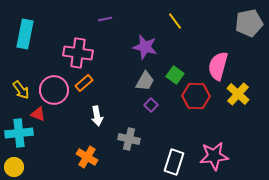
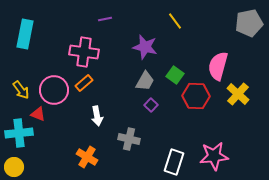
pink cross: moved 6 px right, 1 px up
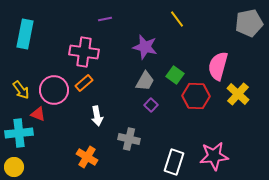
yellow line: moved 2 px right, 2 px up
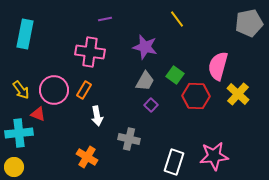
pink cross: moved 6 px right
orange rectangle: moved 7 px down; rotated 18 degrees counterclockwise
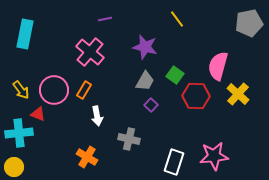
pink cross: rotated 32 degrees clockwise
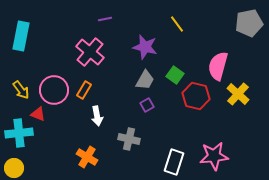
yellow line: moved 5 px down
cyan rectangle: moved 4 px left, 2 px down
gray trapezoid: moved 1 px up
red hexagon: rotated 12 degrees clockwise
purple square: moved 4 px left; rotated 16 degrees clockwise
yellow circle: moved 1 px down
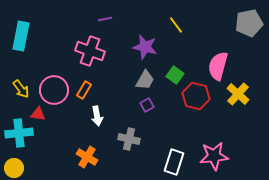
yellow line: moved 1 px left, 1 px down
pink cross: moved 1 px up; rotated 20 degrees counterclockwise
yellow arrow: moved 1 px up
red triangle: rotated 14 degrees counterclockwise
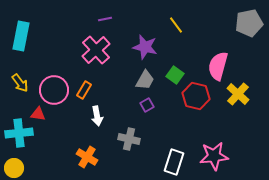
pink cross: moved 6 px right, 1 px up; rotated 28 degrees clockwise
yellow arrow: moved 1 px left, 6 px up
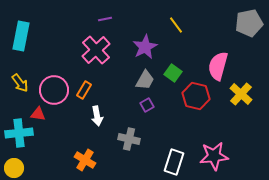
purple star: rotated 30 degrees clockwise
green square: moved 2 px left, 2 px up
yellow cross: moved 3 px right
orange cross: moved 2 px left, 3 px down
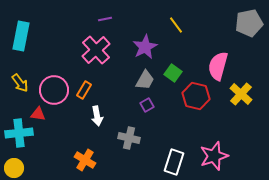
gray cross: moved 1 px up
pink star: rotated 12 degrees counterclockwise
